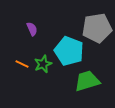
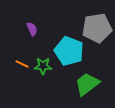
green star: moved 2 px down; rotated 24 degrees clockwise
green trapezoid: moved 3 px down; rotated 20 degrees counterclockwise
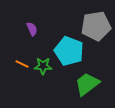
gray pentagon: moved 1 px left, 2 px up
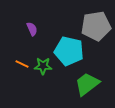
cyan pentagon: rotated 8 degrees counterclockwise
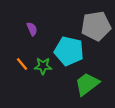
orange line: rotated 24 degrees clockwise
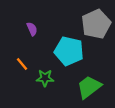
gray pentagon: moved 2 px up; rotated 16 degrees counterclockwise
green star: moved 2 px right, 12 px down
green trapezoid: moved 2 px right, 3 px down
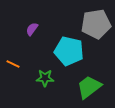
gray pentagon: rotated 16 degrees clockwise
purple semicircle: rotated 120 degrees counterclockwise
orange line: moved 9 px left; rotated 24 degrees counterclockwise
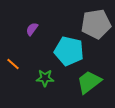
orange line: rotated 16 degrees clockwise
green trapezoid: moved 5 px up
